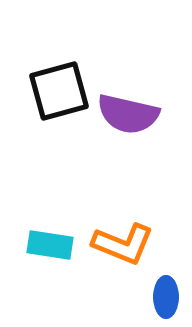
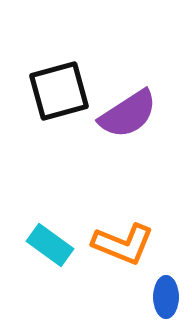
purple semicircle: rotated 46 degrees counterclockwise
cyan rectangle: rotated 27 degrees clockwise
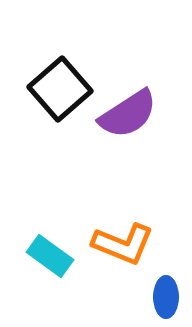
black square: moved 1 px right, 2 px up; rotated 26 degrees counterclockwise
cyan rectangle: moved 11 px down
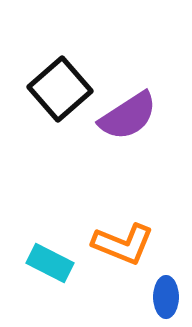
purple semicircle: moved 2 px down
cyan rectangle: moved 7 px down; rotated 9 degrees counterclockwise
